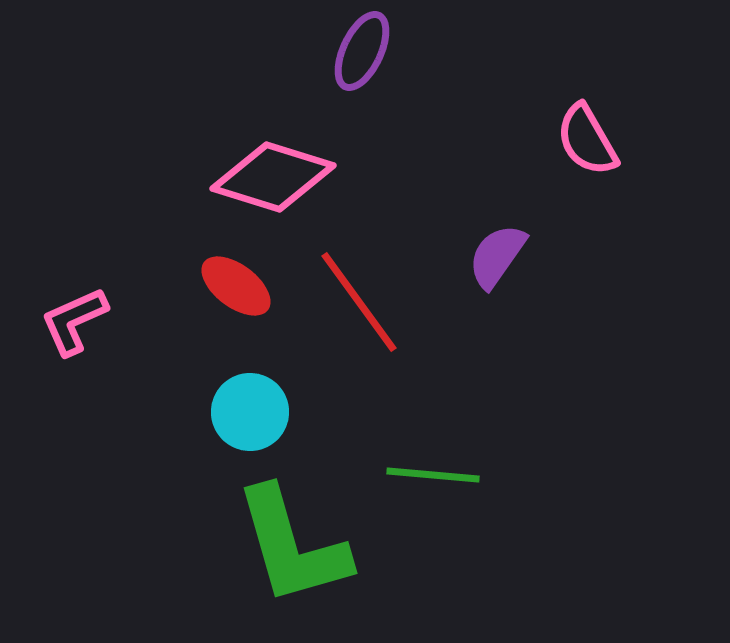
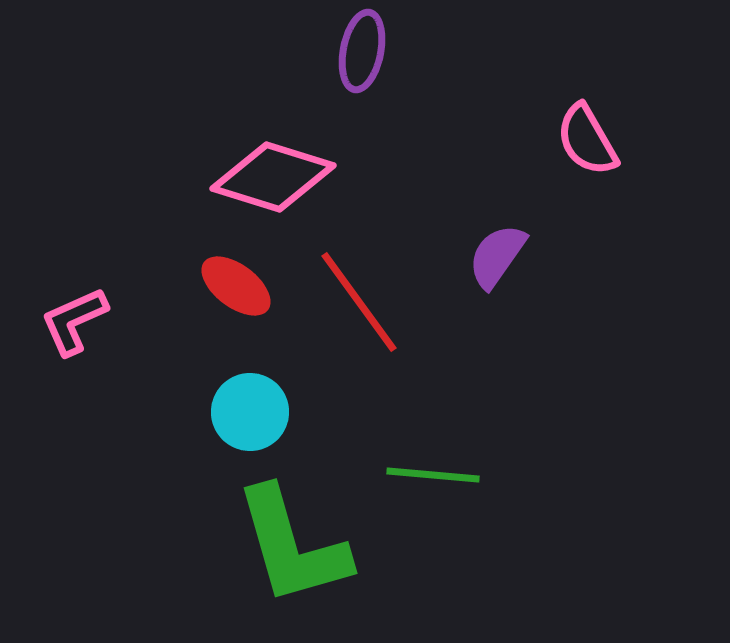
purple ellipse: rotated 14 degrees counterclockwise
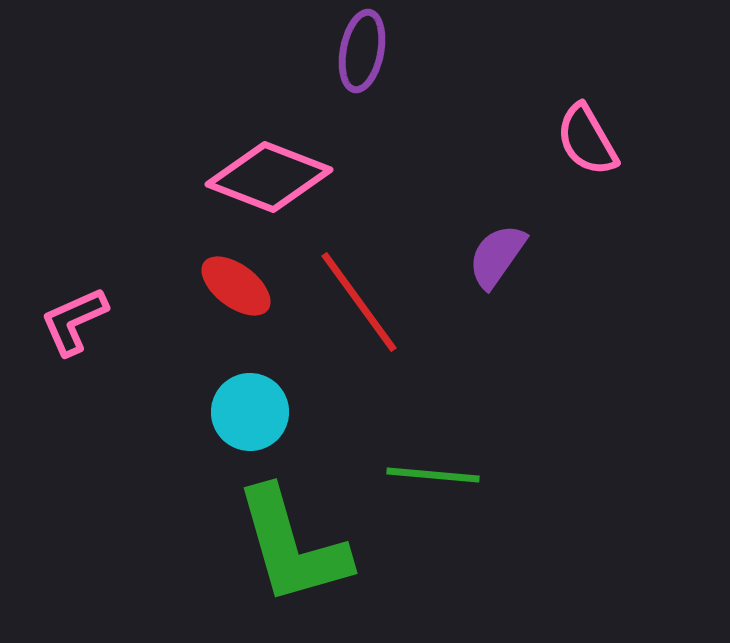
pink diamond: moved 4 px left; rotated 4 degrees clockwise
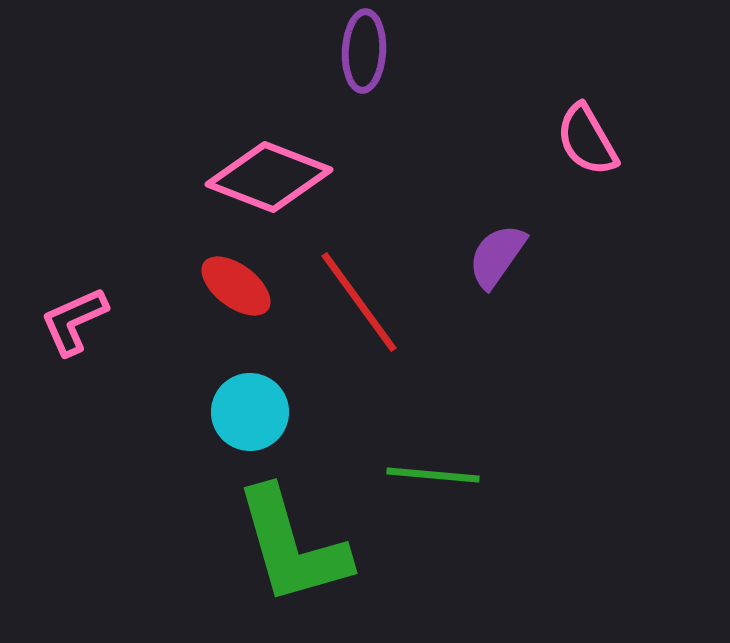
purple ellipse: moved 2 px right; rotated 8 degrees counterclockwise
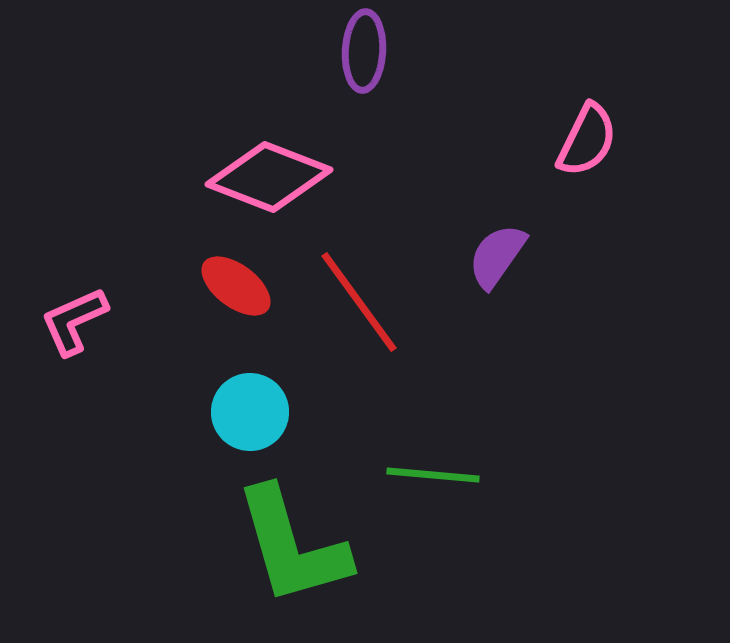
pink semicircle: rotated 124 degrees counterclockwise
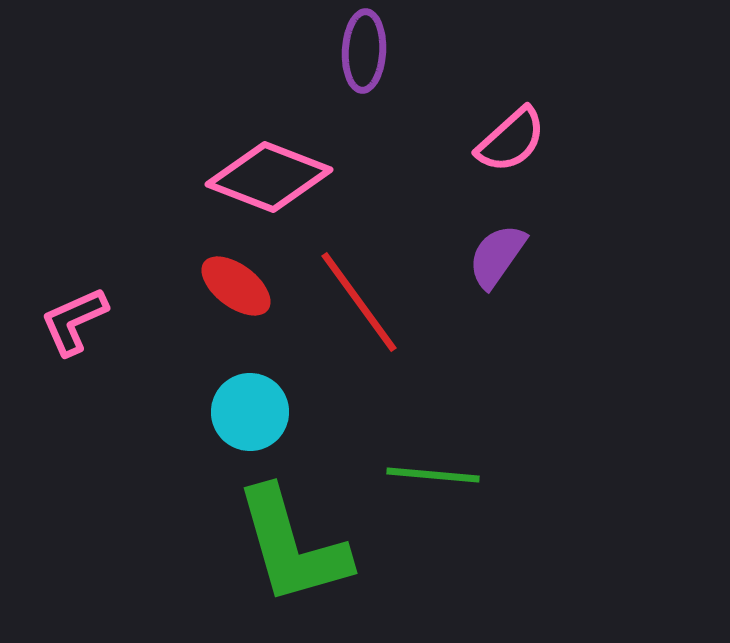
pink semicircle: moved 76 px left; rotated 22 degrees clockwise
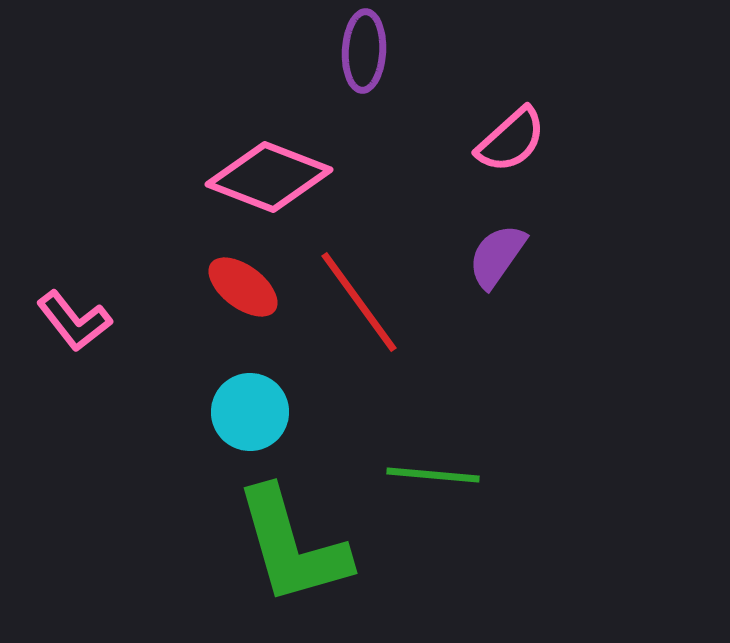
red ellipse: moved 7 px right, 1 px down
pink L-shape: rotated 104 degrees counterclockwise
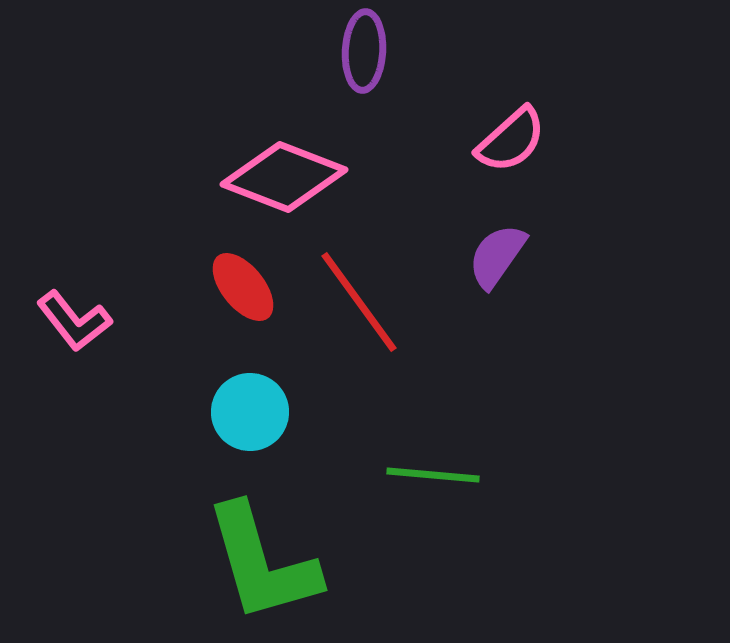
pink diamond: moved 15 px right
red ellipse: rotated 14 degrees clockwise
green L-shape: moved 30 px left, 17 px down
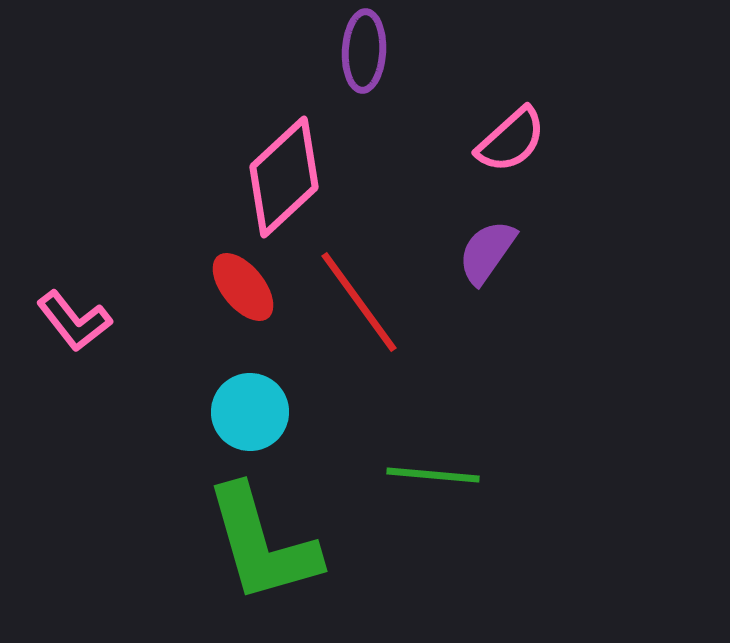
pink diamond: rotated 64 degrees counterclockwise
purple semicircle: moved 10 px left, 4 px up
green L-shape: moved 19 px up
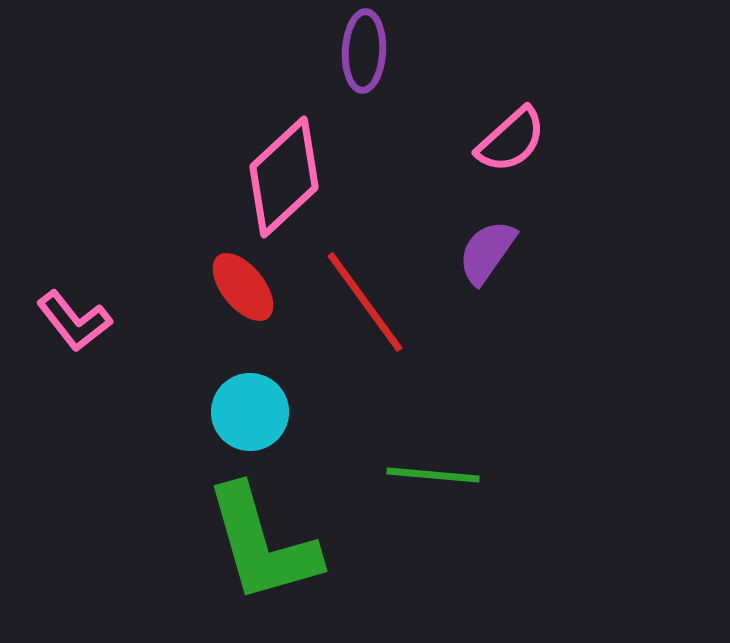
red line: moved 6 px right
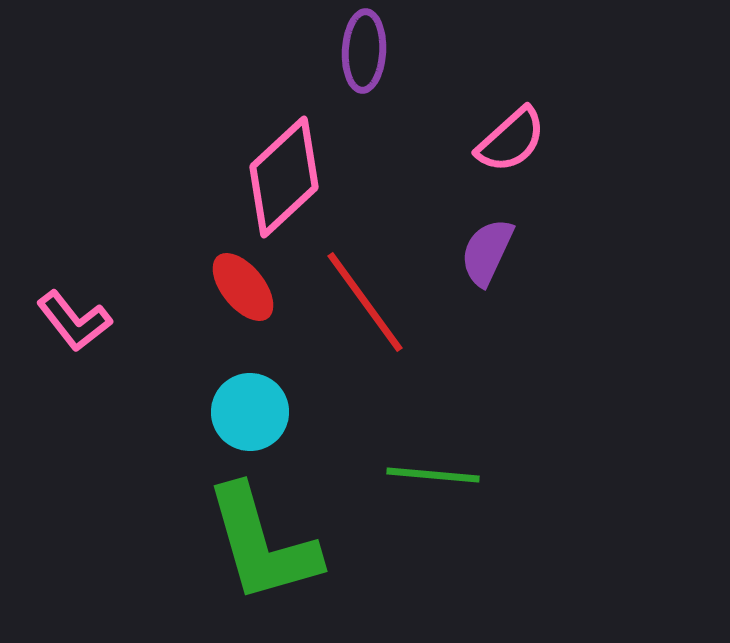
purple semicircle: rotated 10 degrees counterclockwise
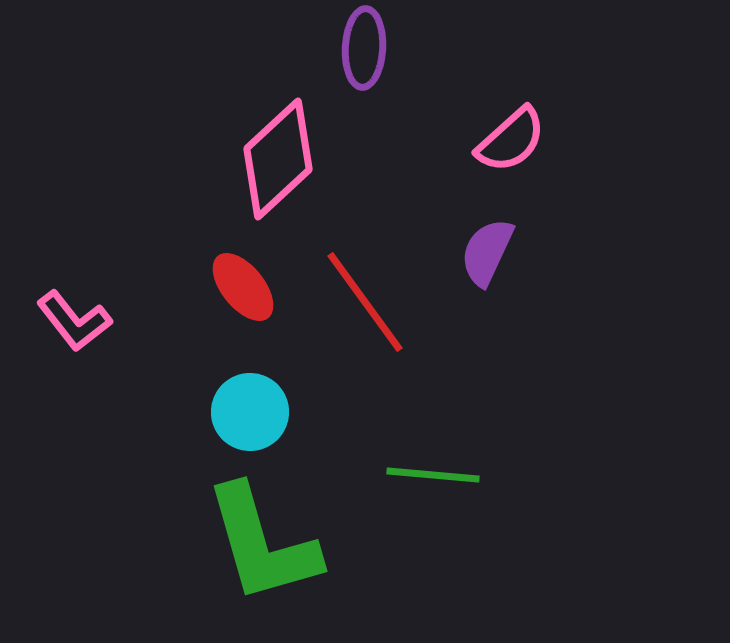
purple ellipse: moved 3 px up
pink diamond: moved 6 px left, 18 px up
